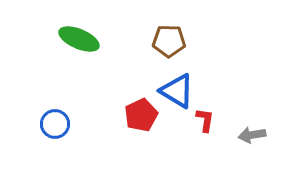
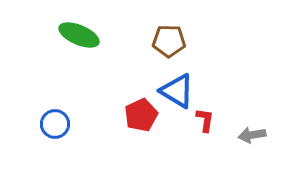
green ellipse: moved 4 px up
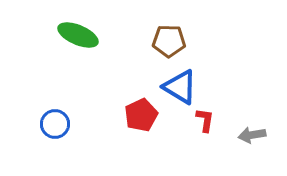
green ellipse: moved 1 px left
blue triangle: moved 3 px right, 4 px up
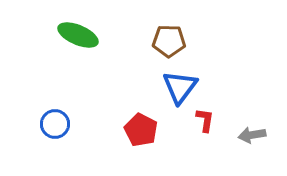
blue triangle: rotated 36 degrees clockwise
red pentagon: moved 15 px down; rotated 20 degrees counterclockwise
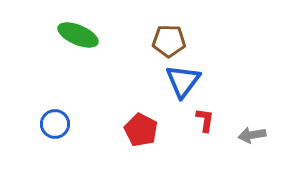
blue triangle: moved 3 px right, 6 px up
